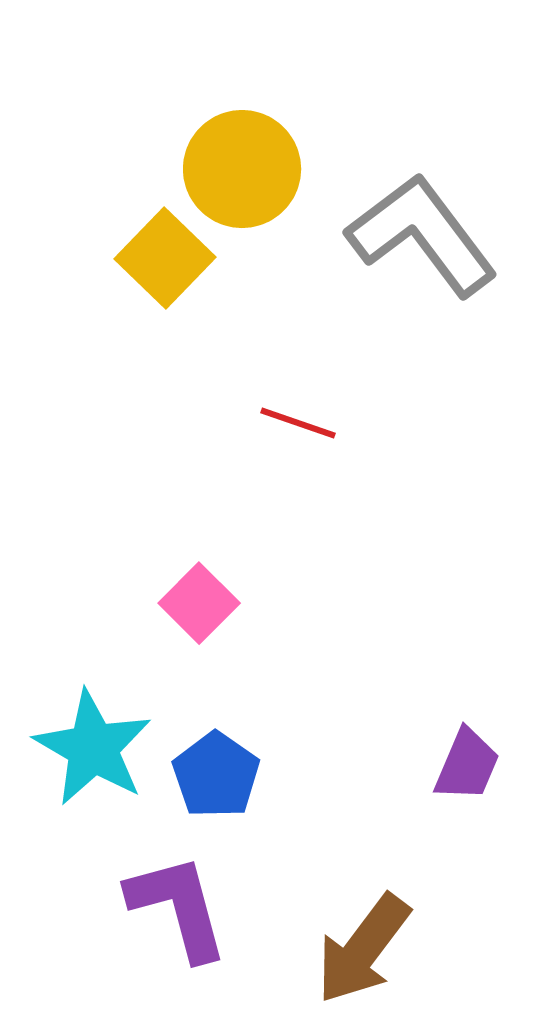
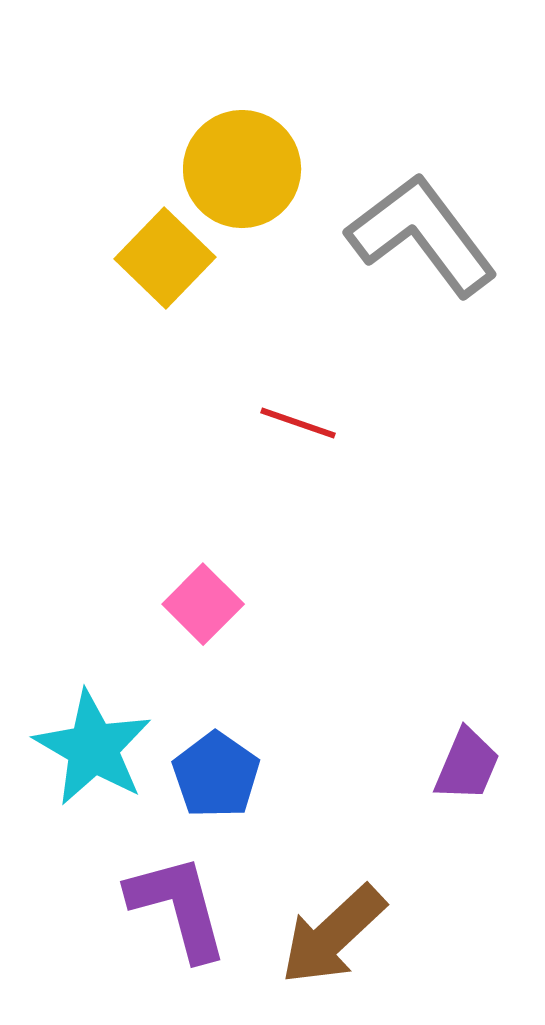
pink square: moved 4 px right, 1 px down
brown arrow: moved 30 px left, 14 px up; rotated 10 degrees clockwise
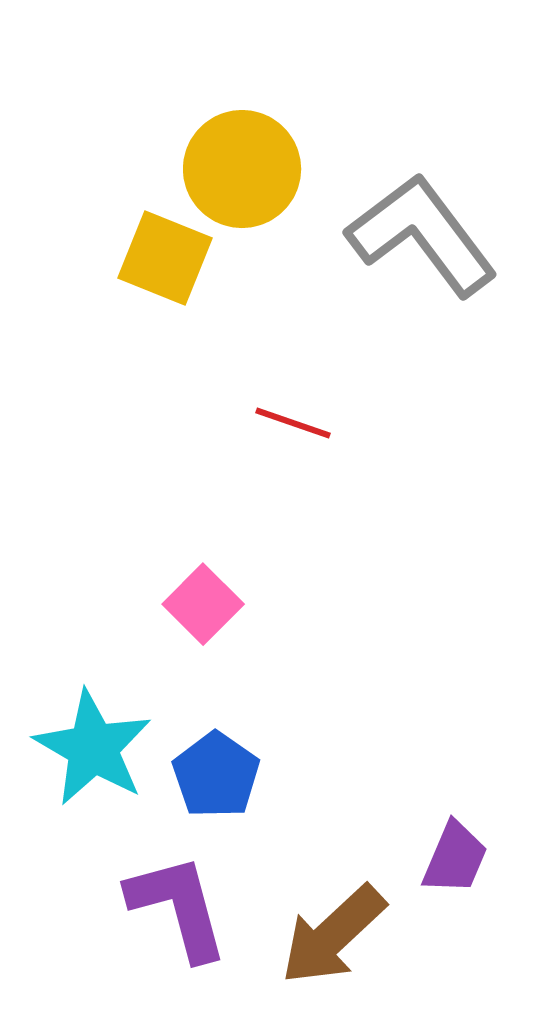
yellow square: rotated 22 degrees counterclockwise
red line: moved 5 px left
purple trapezoid: moved 12 px left, 93 px down
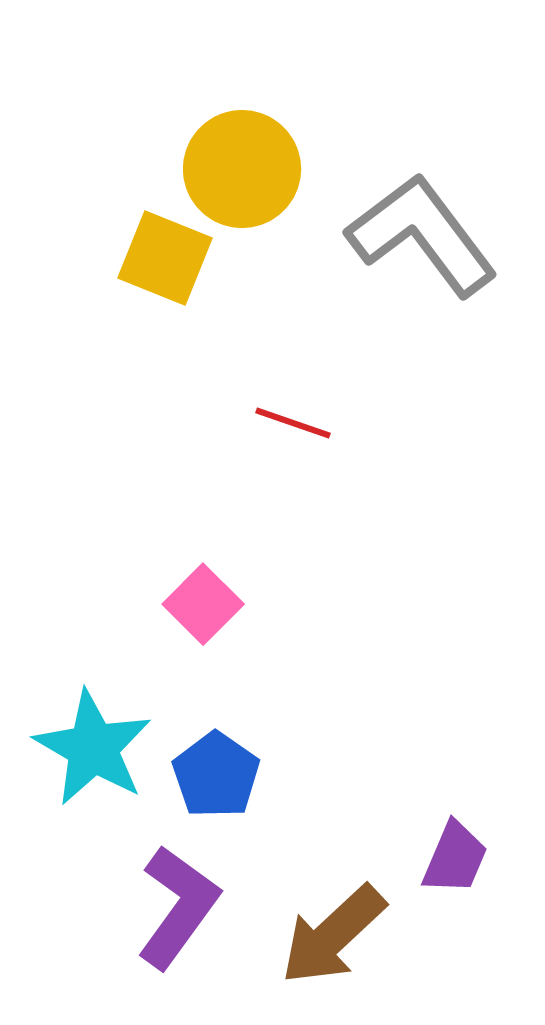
purple L-shape: rotated 51 degrees clockwise
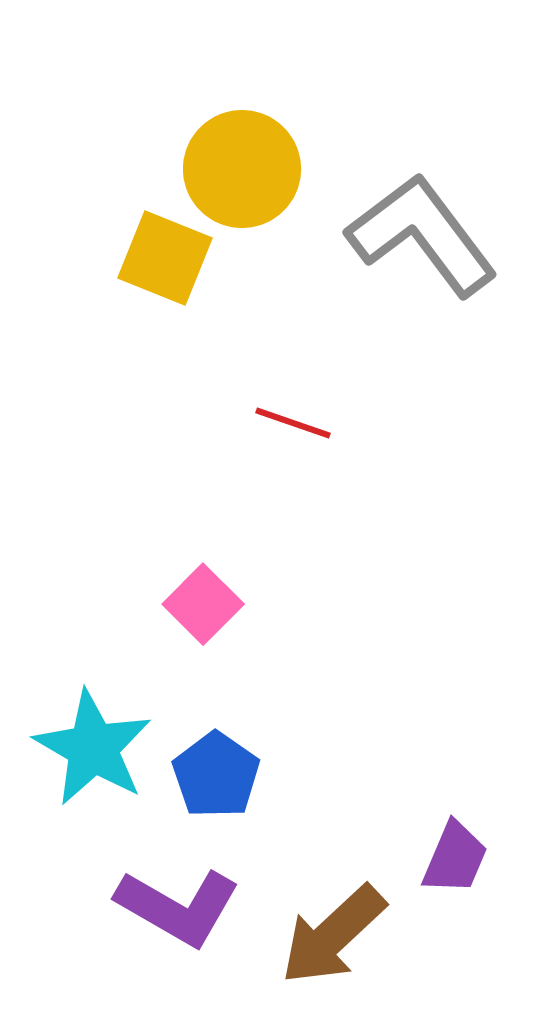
purple L-shape: rotated 84 degrees clockwise
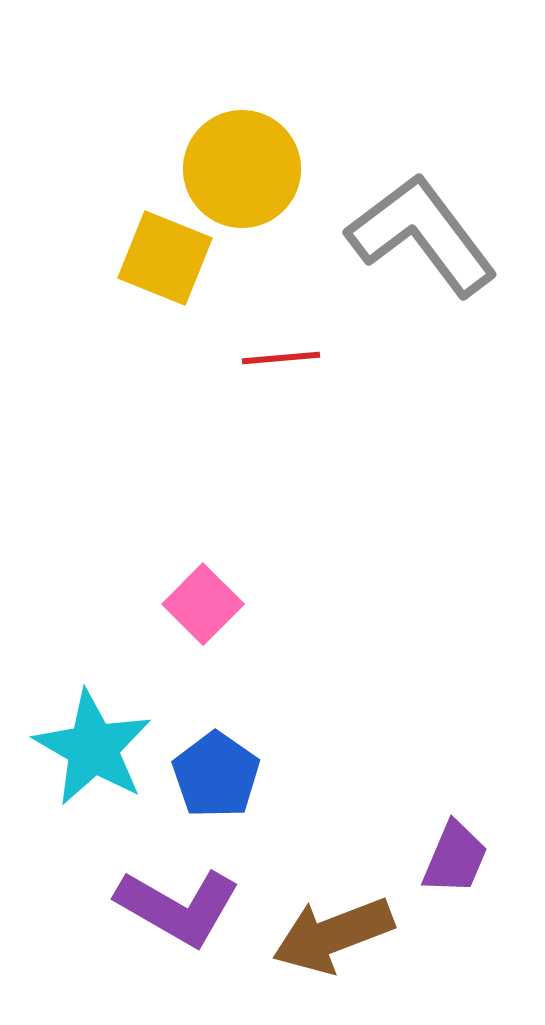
red line: moved 12 px left, 65 px up; rotated 24 degrees counterclockwise
brown arrow: rotated 22 degrees clockwise
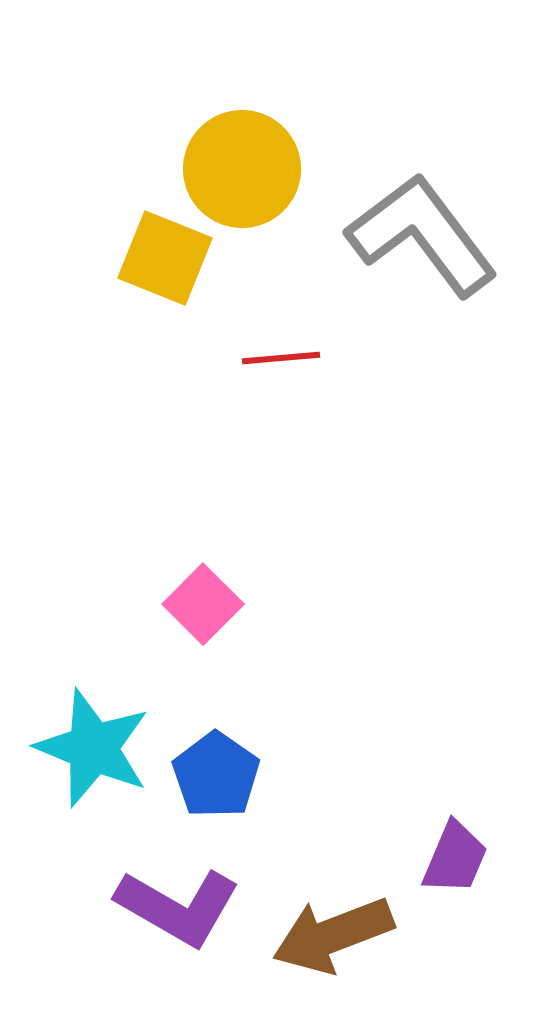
cyan star: rotated 8 degrees counterclockwise
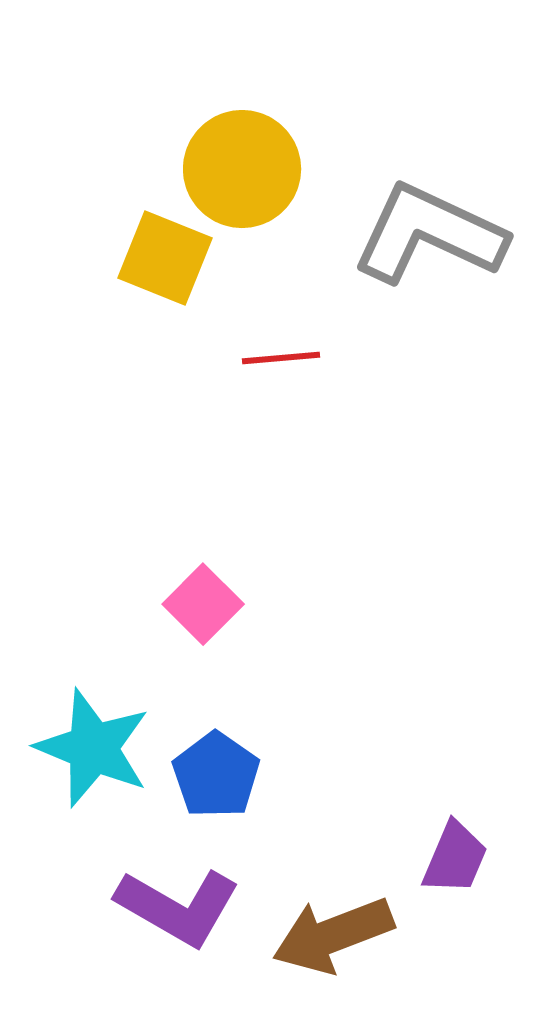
gray L-shape: moved 7 px right, 1 px up; rotated 28 degrees counterclockwise
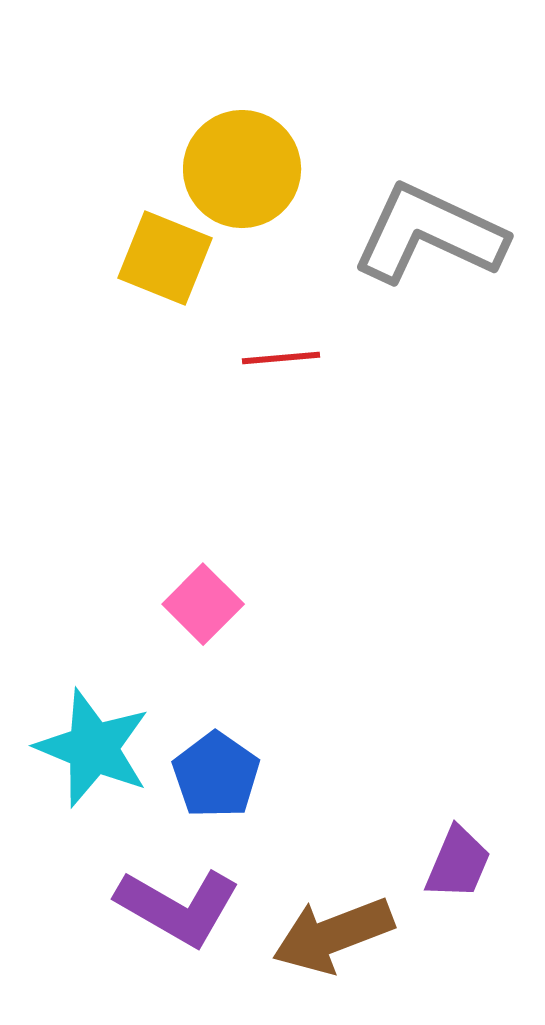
purple trapezoid: moved 3 px right, 5 px down
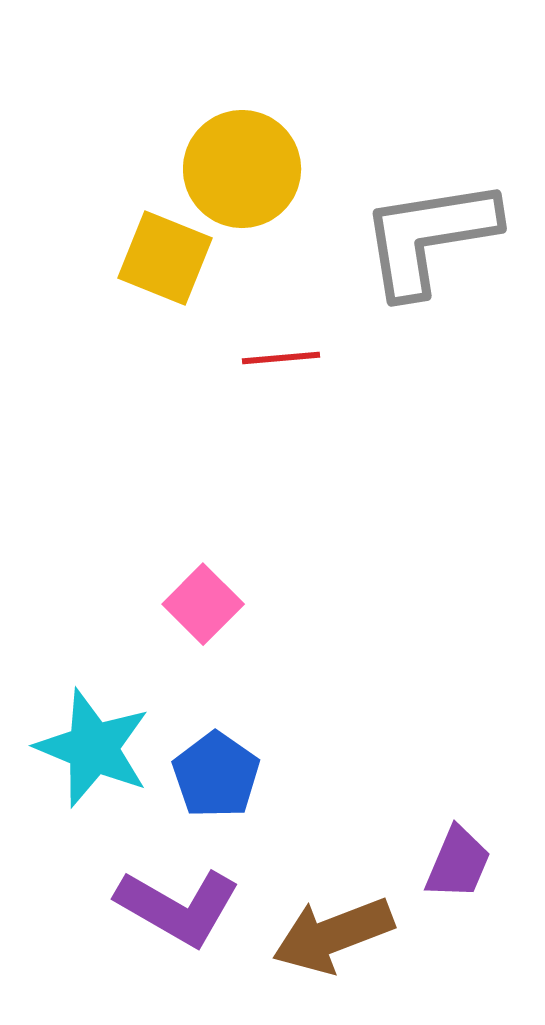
gray L-shape: moved 3 px down; rotated 34 degrees counterclockwise
